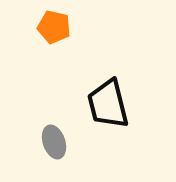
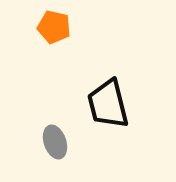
gray ellipse: moved 1 px right
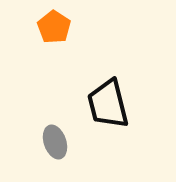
orange pentagon: rotated 20 degrees clockwise
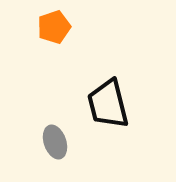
orange pentagon: rotated 20 degrees clockwise
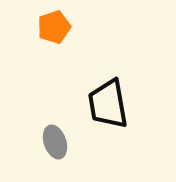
black trapezoid: rotated 4 degrees clockwise
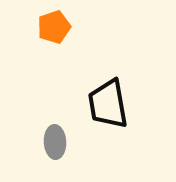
gray ellipse: rotated 16 degrees clockwise
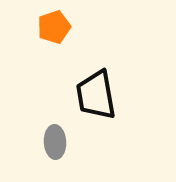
black trapezoid: moved 12 px left, 9 px up
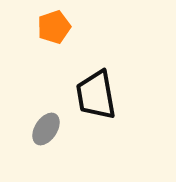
gray ellipse: moved 9 px left, 13 px up; rotated 36 degrees clockwise
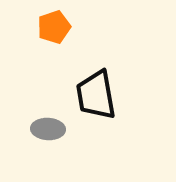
gray ellipse: moved 2 px right; rotated 60 degrees clockwise
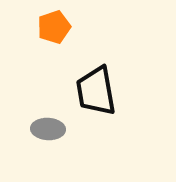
black trapezoid: moved 4 px up
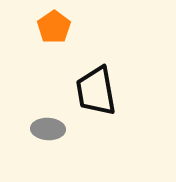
orange pentagon: rotated 16 degrees counterclockwise
